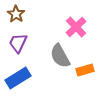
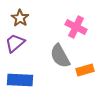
brown star: moved 4 px right, 4 px down
pink cross: rotated 20 degrees counterclockwise
purple trapezoid: moved 3 px left; rotated 25 degrees clockwise
blue rectangle: moved 2 px right, 2 px down; rotated 35 degrees clockwise
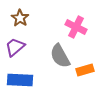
purple trapezoid: moved 4 px down
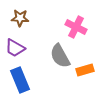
brown star: rotated 30 degrees counterclockwise
purple trapezoid: moved 1 px down; rotated 110 degrees counterclockwise
blue rectangle: rotated 65 degrees clockwise
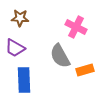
blue rectangle: moved 4 px right; rotated 20 degrees clockwise
